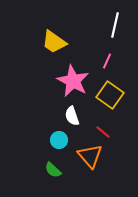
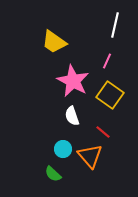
cyan circle: moved 4 px right, 9 px down
green semicircle: moved 4 px down
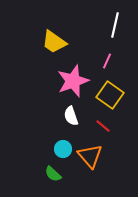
pink star: rotated 24 degrees clockwise
white semicircle: moved 1 px left
red line: moved 6 px up
